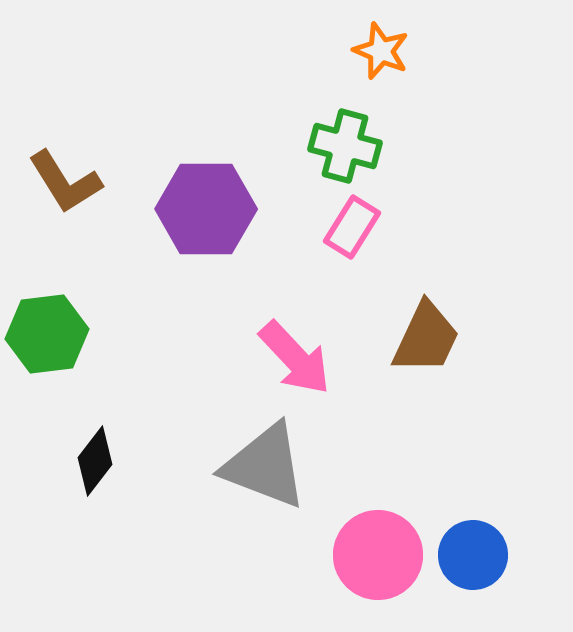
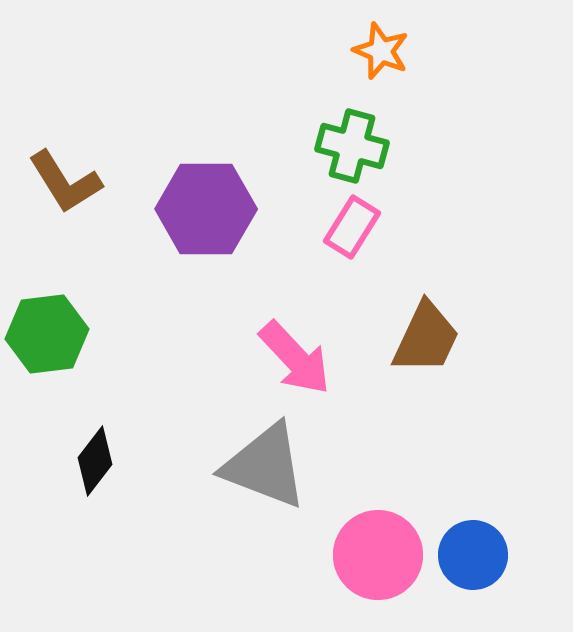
green cross: moved 7 px right
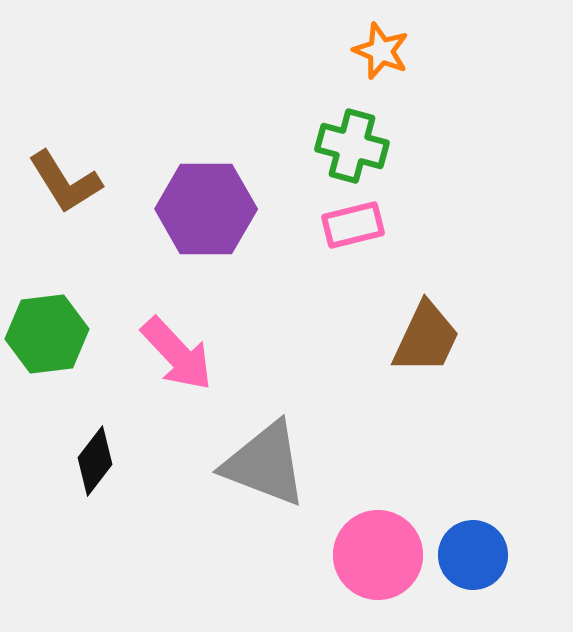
pink rectangle: moved 1 px right, 2 px up; rotated 44 degrees clockwise
pink arrow: moved 118 px left, 4 px up
gray triangle: moved 2 px up
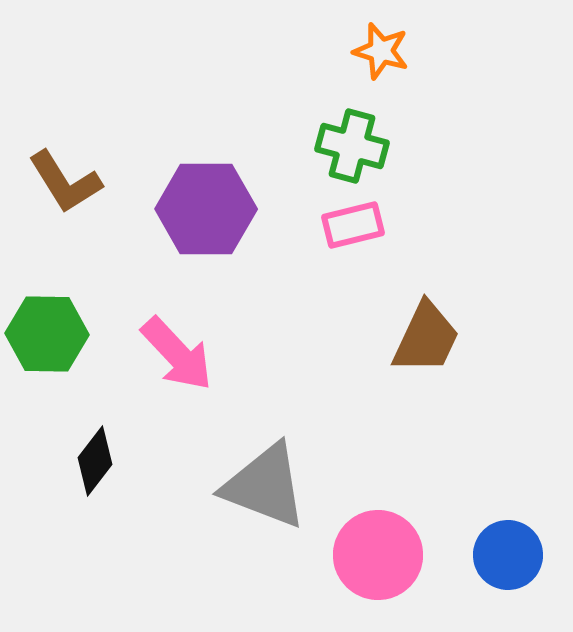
orange star: rotated 6 degrees counterclockwise
green hexagon: rotated 8 degrees clockwise
gray triangle: moved 22 px down
blue circle: moved 35 px right
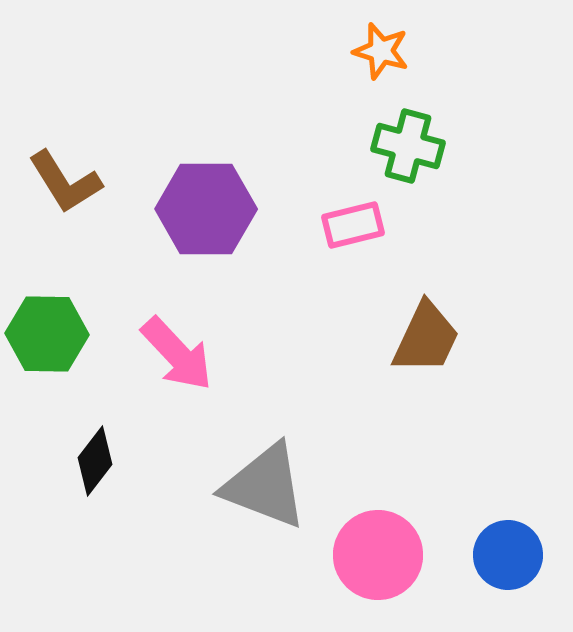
green cross: moved 56 px right
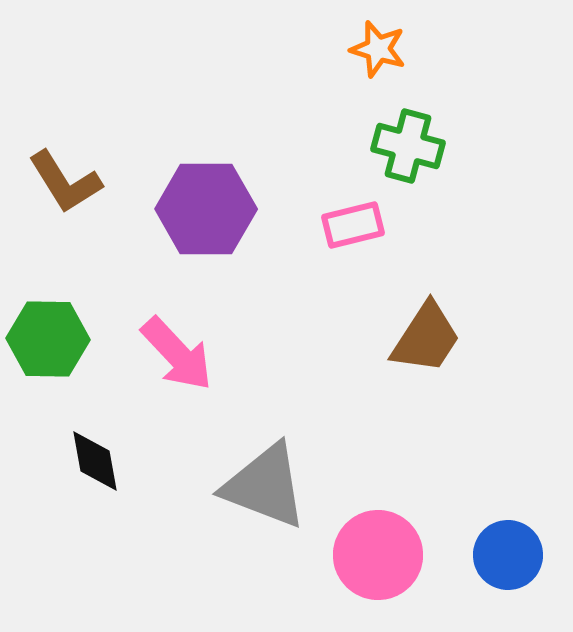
orange star: moved 3 px left, 2 px up
green hexagon: moved 1 px right, 5 px down
brown trapezoid: rotated 8 degrees clockwise
black diamond: rotated 48 degrees counterclockwise
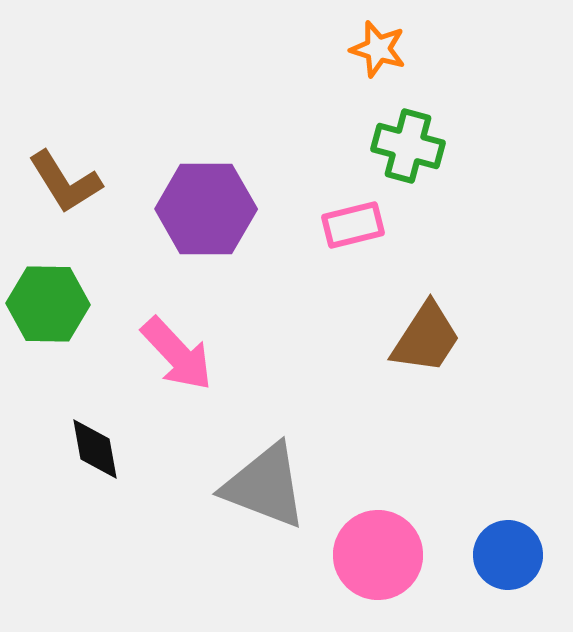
green hexagon: moved 35 px up
black diamond: moved 12 px up
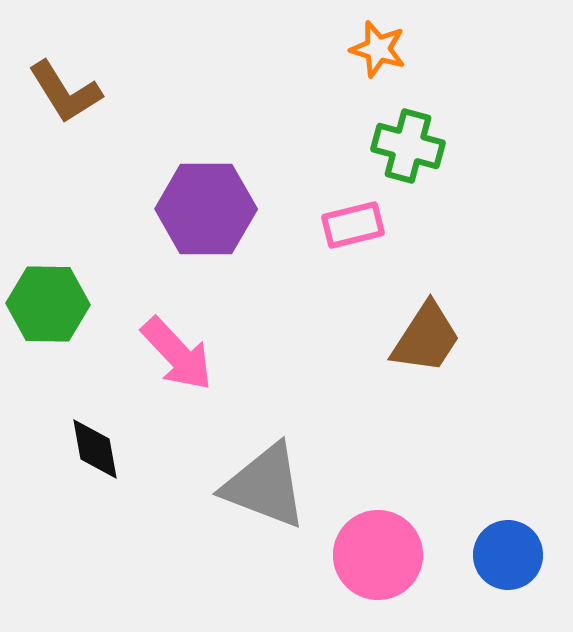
brown L-shape: moved 90 px up
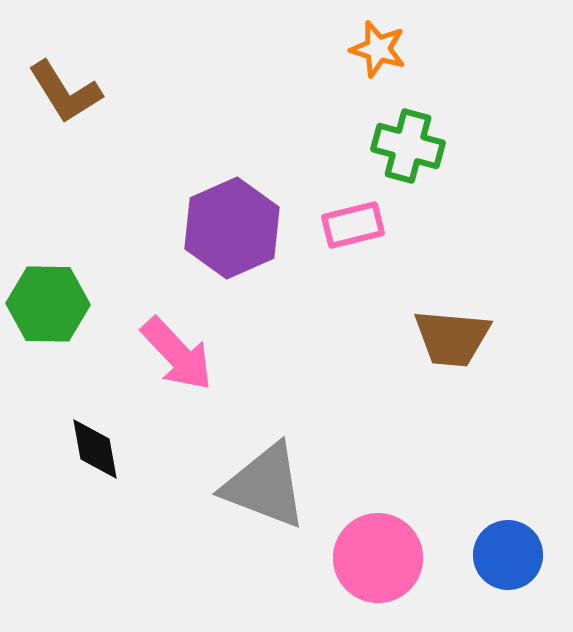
purple hexagon: moved 26 px right, 19 px down; rotated 24 degrees counterclockwise
brown trapezoid: moved 26 px right; rotated 62 degrees clockwise
pink circle: moved 3 px down
